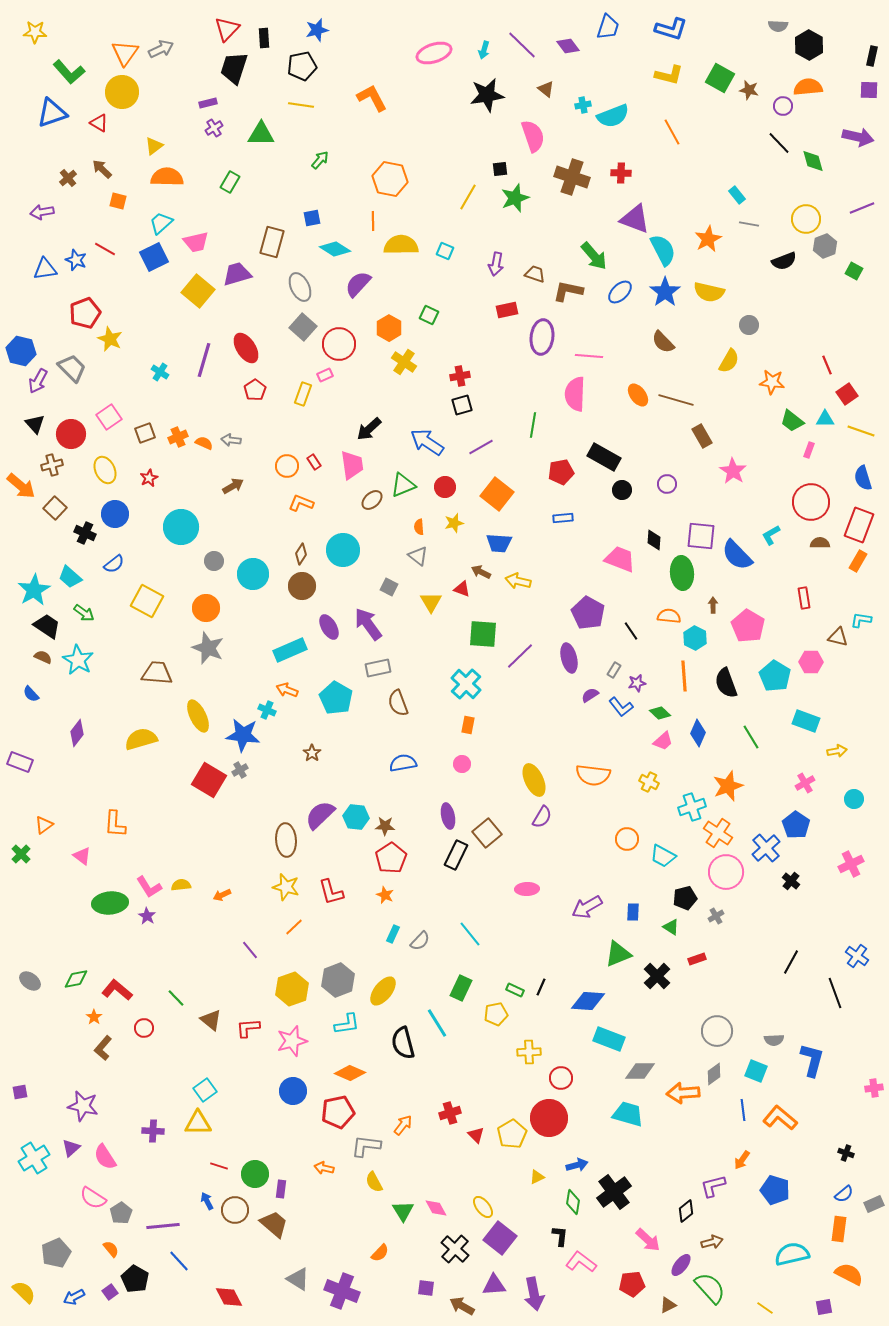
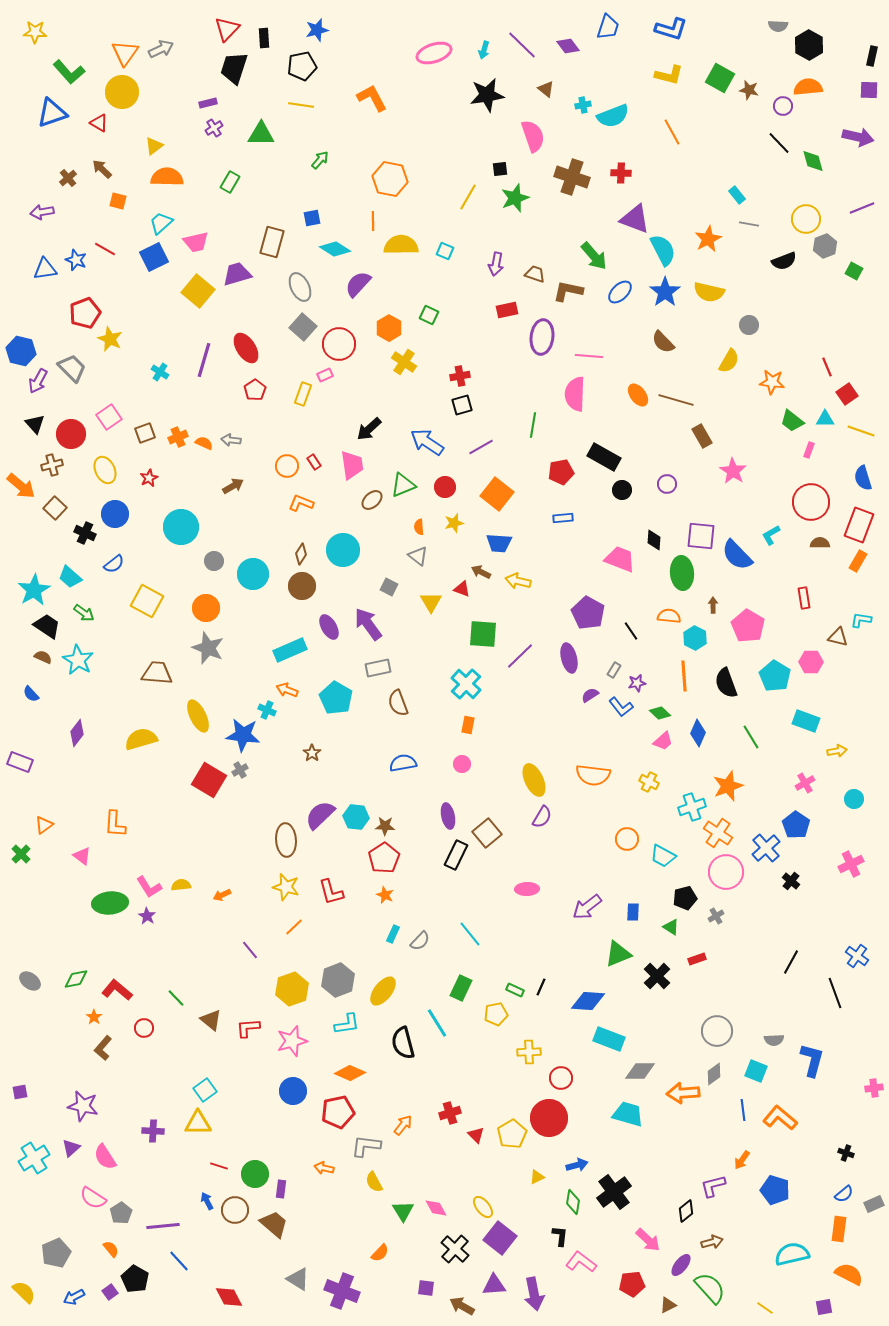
red line at (827, 365): moved 2 px down
red pentagon at (391, 858): moved 7 px left
purple arrow at (587, 907): rotated 8 degrees counterclockwise
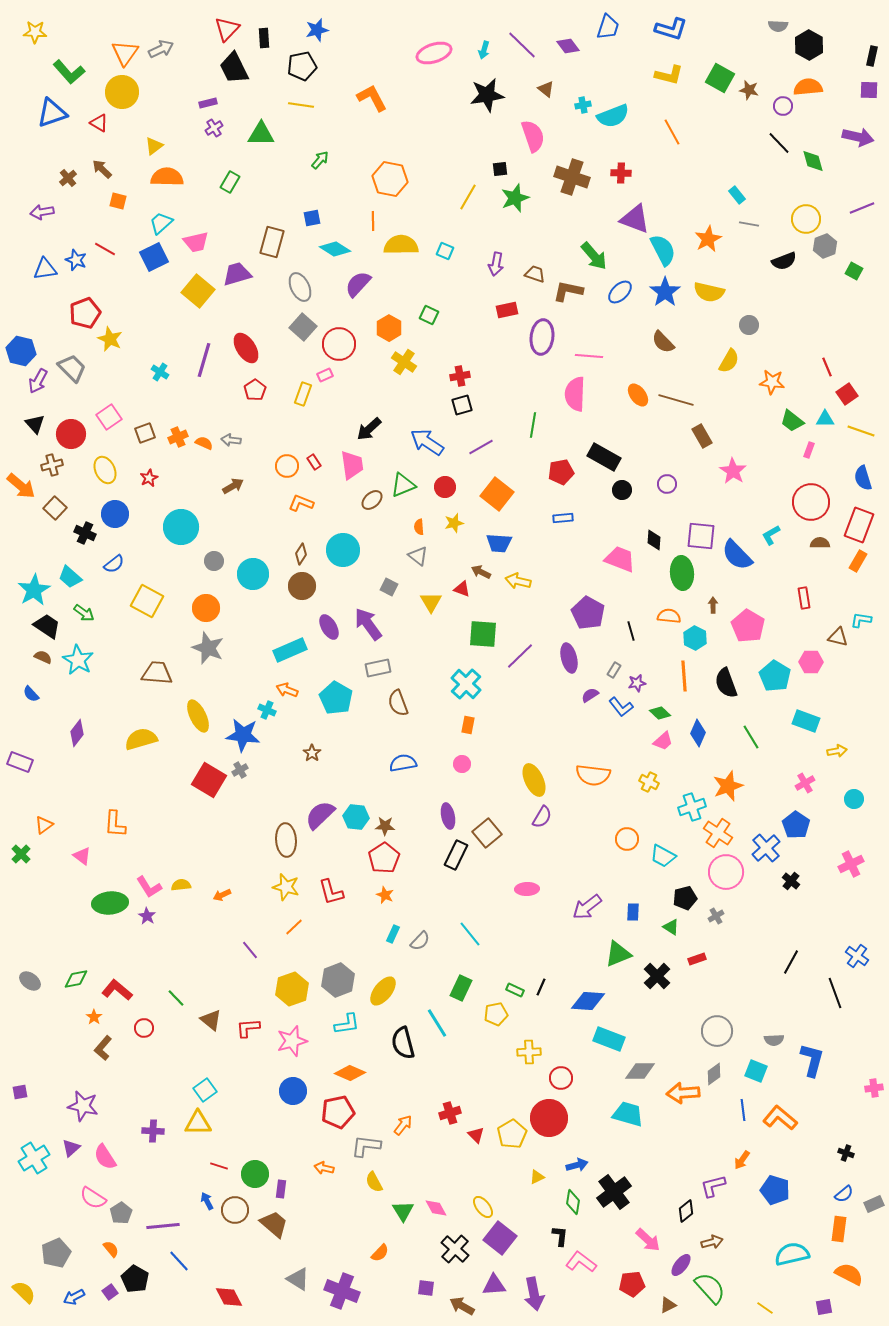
black trapezoid at (234, 68): rotated 44 degrees counterclockwise
black line at (631, 631): rotated 18 degrees clockwise
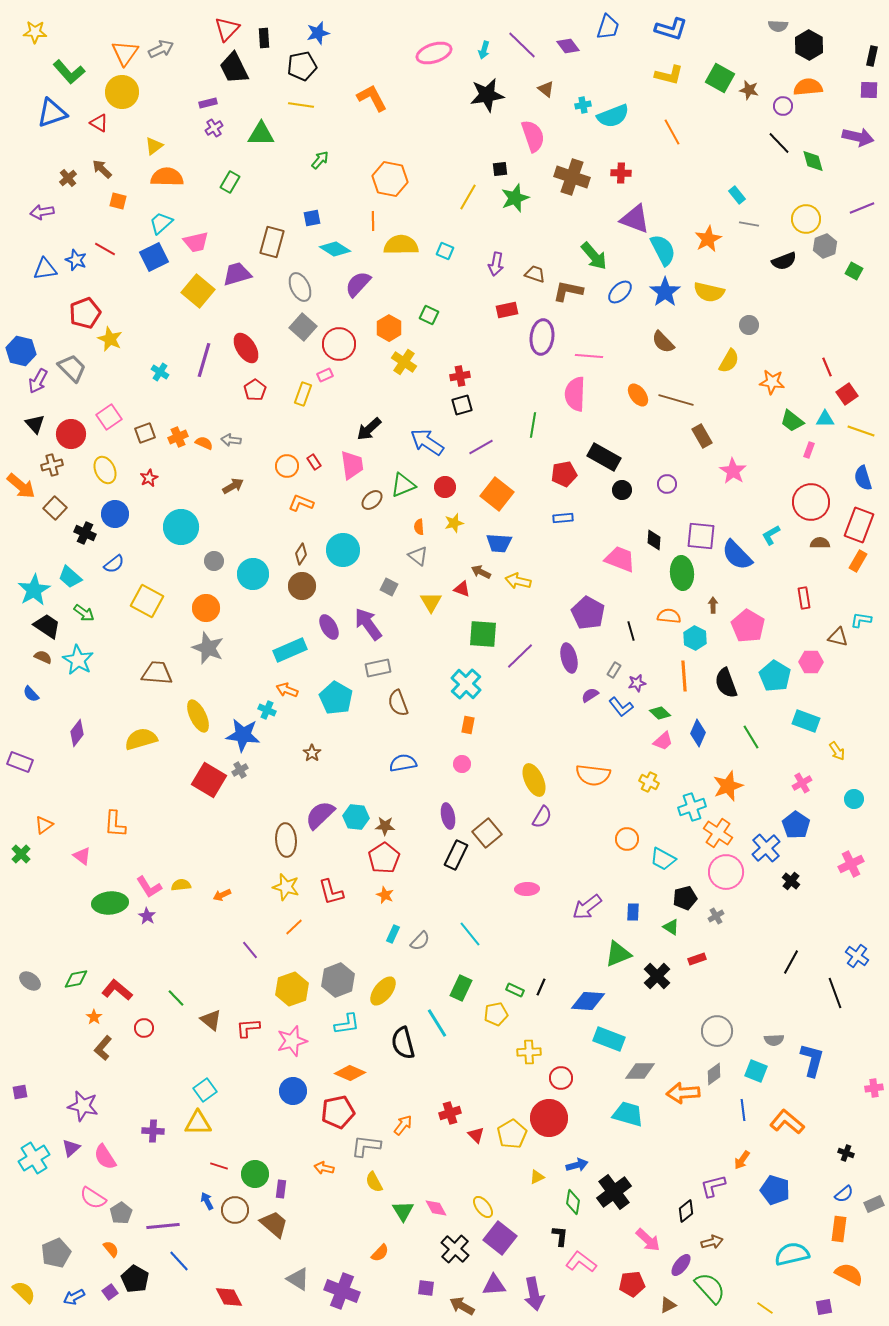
blue star at (317, 30): moved 1 px right, 3 px down
red pentagon at (561, 472): moved 3 px right, 2 px down
yellow arrow at (837, 751): rotated 66 degrees clockwise
pink cross at (805, 783): moved 3 px left
cyan trapezoid at (663, 856): moved 3 px down
orange L-shape at (780, 1118): moved 7 px right, 4 px down
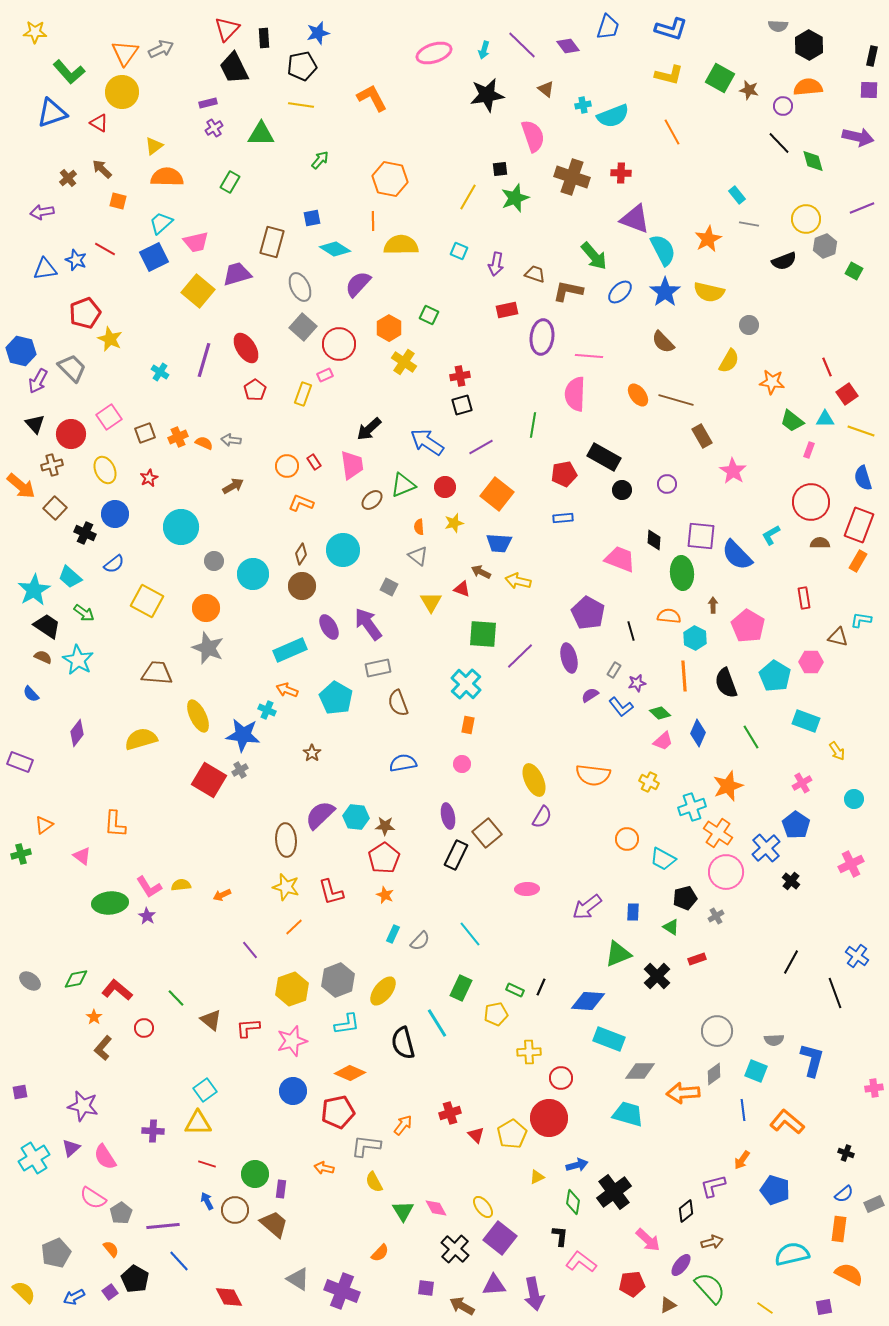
cyan square at (445, 251): moved 14 px right
green cross at (21, 854): rotated 30 degrees clockwise
red line at (219, 1166): moved 12 px left, 2 px up
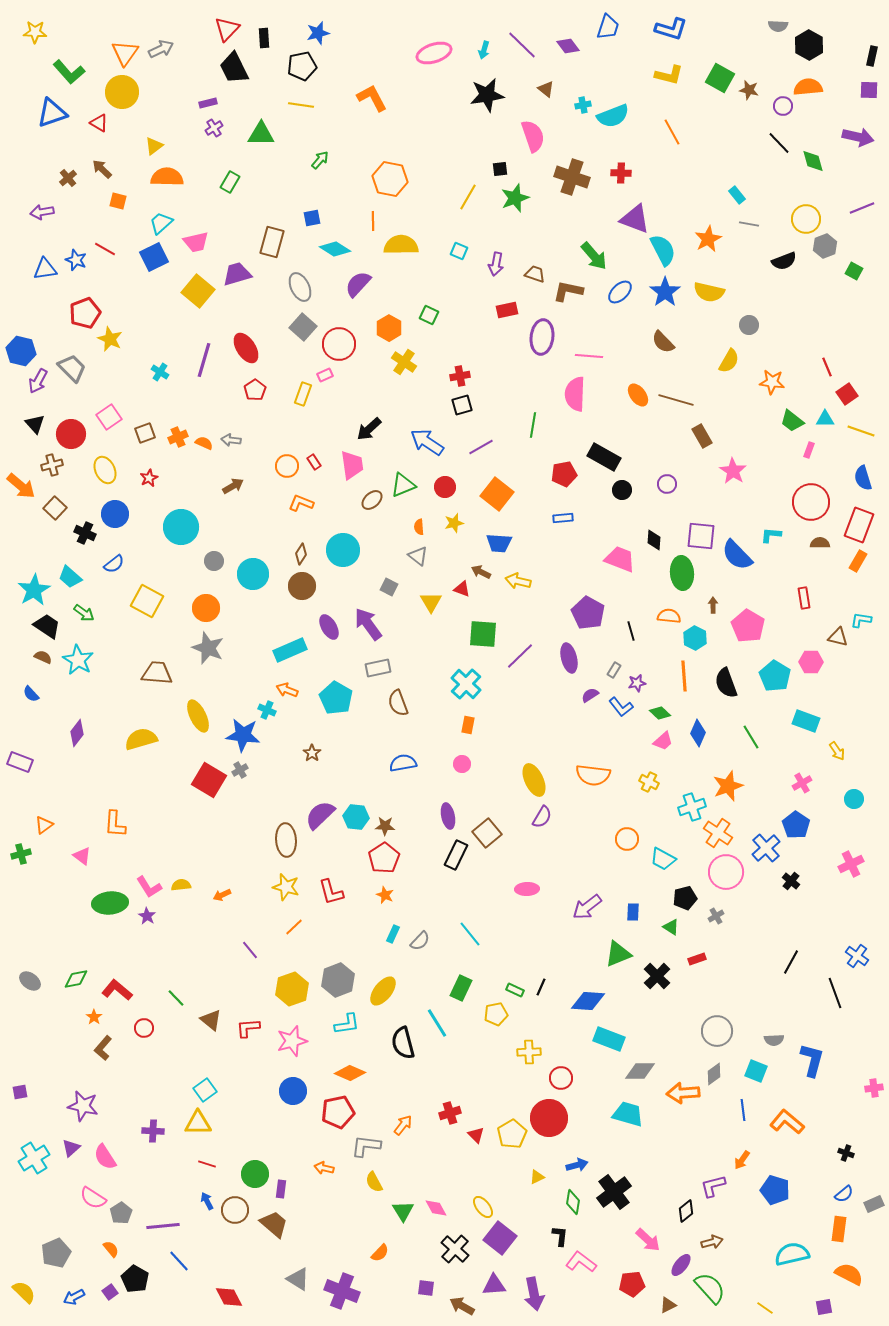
cyan L-shape at (771, 535): rotated 35 degrees clockwise
